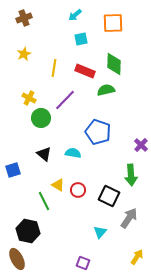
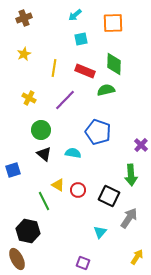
green circle: moved 12 px down
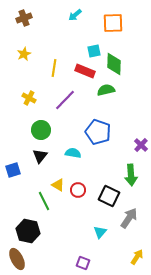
cyan square: moved 13 px right, 12 px down
black triangle: moved 4 px left, 2 px down; rotated 28 degrees clockwise
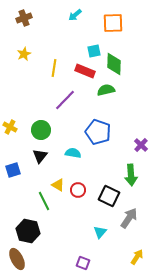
yellow cross: moved 19 px left, 29 px down
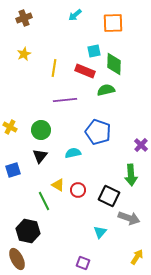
purple line: rotated 40 degrees clockwise
cyan semicircle: rotated 21 degrees counterclockwise
gray arrow: rotated 75 degrees clockwise
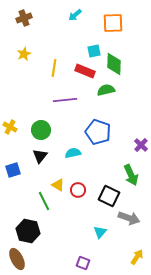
green arrow: rotated 20 degrees counterclockwise
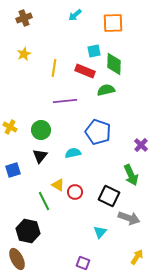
purple line: moved 1 px down
red circle: moved 3 px left, 2 px down
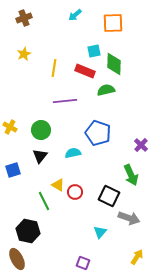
blue pentagon: moved 1 px down
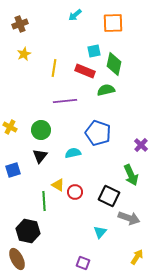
brown cross: moved 4 px left, 6 px down
green diamond: rotated 10 degrees clockwise
green line: rotated 24 degrees clockwise
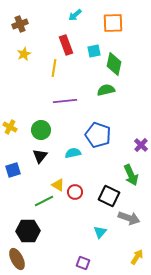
red rectangle: moved 19 px left, 26 px up; rotated 48 degrees clockwise
blue pentagon: moved 2 px down
green line: rotated 66 degrees clockwise
black hexagon: rotated 15 degrees counterclockwise
